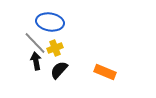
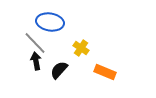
yellow cross: moved 26 px right; rotated 35 degrees counterclockwise
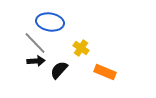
black arrow: rotated 96 degrees clockwise
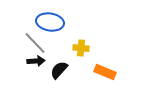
yellow cross: rotated 28 degrees counterclockwise
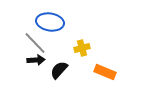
yellow cross: moved 1 px right; rotated 21 degrees counterclockwise
black arrow: moved 1 px up
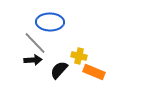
blue ellipse: rotated 8 degrees counterclockwise
yellow cross: moved 3 px left, 8 px down; rotated 28 degrees clockwise
black arrow: moved 3 px left
orange rectangle: moved 11 px left
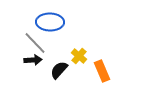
yellow cross: rotated 28 degrees clockwise
orange rectangle: moved 8 px right, 1 px up; rotated 45 degrees clockwise
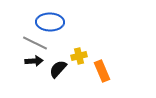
gray line: rotated 20 degrees counterclockwise
yellow cross: rotated 35 degrees clockwise
black arrow: moved 1 px right, 1 px down
black semicircle: moved 1 px left, 1 px up
